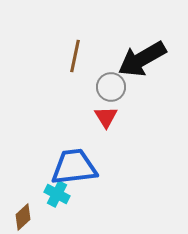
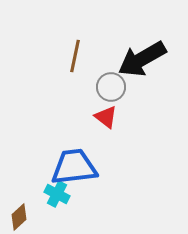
red triangle: rotated 20 degrees counterclockwise
brown diamond: moved 4 px left
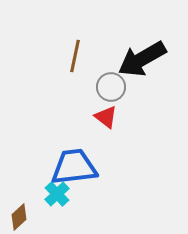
cyan cross: rotated 20 degrees clockwise
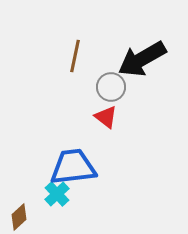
blue trapezoid: moved 1 px left
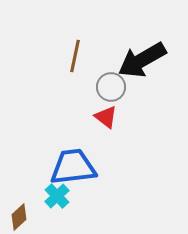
black arrow: moved 1 px down
cyan cross: moved 2 px down
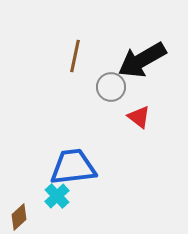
red triangle: moved 33 px right
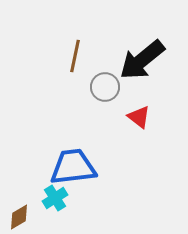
black arrow: rotated 9 degrees counterclockwise
gray circle: moved 6 px left
cyan cross: moved 2 px left, 2 px down; rotated 10 degrees clockwise
brown diamond: rotated 12 degrees clockwise
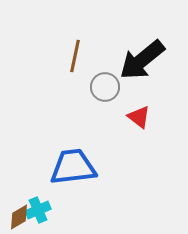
cyan cross: moved 17 px left, 12 px down; rotated 10 degrees clockwise
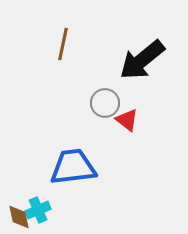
brown line: moved 12 px left, 12 px up
gray circle: moved 16 px down
red triangle: moved 12 px left, 3 px down
brown diamond: rotated 72 degrees counterclockwise
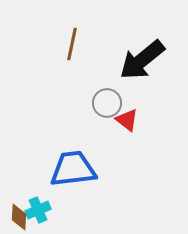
brown line: moved 9 px right
gray circle: moved 2 px right
blue trapezoid: moved 2 px down
brown diamond: rotated 16 degrees clockwise
